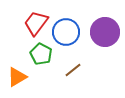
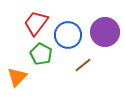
blue circle: moved 2 px right, 3 px down
brown line: moved 10 px right, 5 px up
orange triangle: rotated 15 degrees counterclockwise
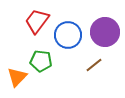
red trapezoid: moved 1 px right, 2 px up
green pentagon: moved 7 px down; rotated 20 degrees counterclockwise
brown line: moved 11 px right
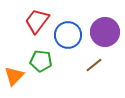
orange triangle: moved 3 px left, 1 px up
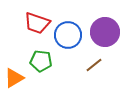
red trapezoid: moved 2 px down; rotated 108 degrees counterclockwise
orange triangle: moved 2 px down; rotated 15 degrees clockwise
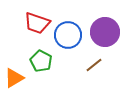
green pentagon: rotated 20 degrees clockwise
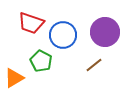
red trapezoid: moved 6 px left
blue circle: moved 5 px left
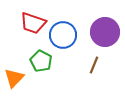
red trapezoid: moved 2 px right
brown line: rotated 30 degrees counterclockwise
orange triangle: rotated 15 degrees counterclockwise
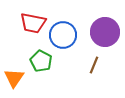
red trapezoid: rotated 8 degrees counterclockwise
orange triangle: rotated 10 degrees counterclockwise
